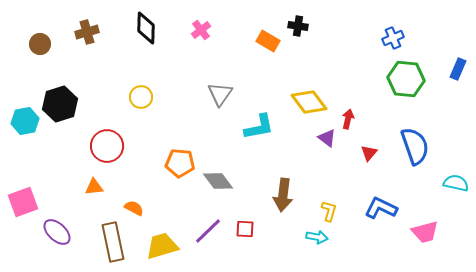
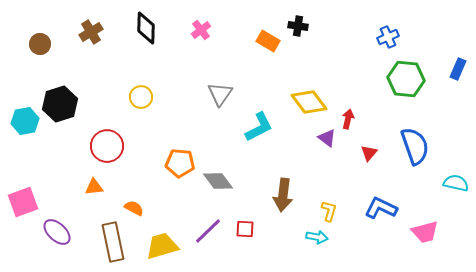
brown cross: moved 4 px right; rotated 15 degrees counterclockwise
blue cross: moved 5 px left, 1 px up
cyan L-shape: rotated 16 degrees counterclockwise
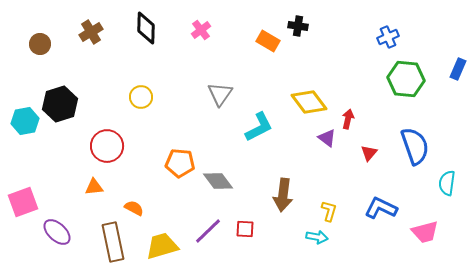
cyan semicircle: moved 9 px left; rotated 95 degrees counterclockwise
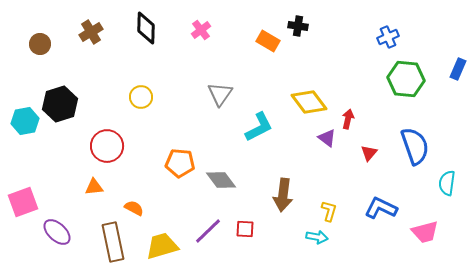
gray diamond: moved 3 px right, 1 px up
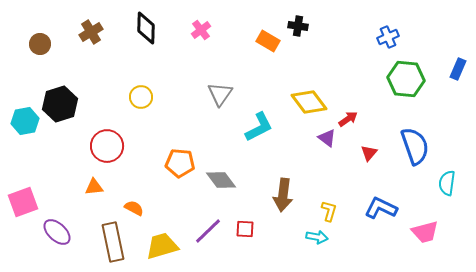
red arrow: rotated 42 degrees clockwise
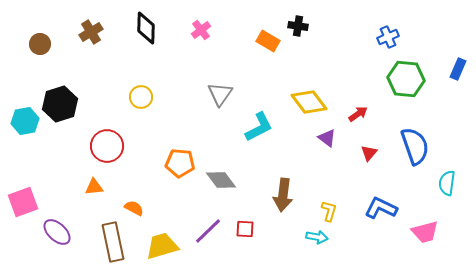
red arrow: moved 10 px right, 5 px up
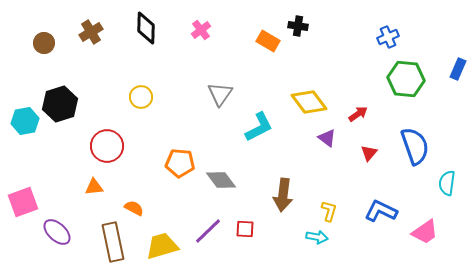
brown circle: moved 4 px right, 1 px up
blue L-shape: moved 3 px down
pink trapezoid: rotated 20 degrees counterclockwise
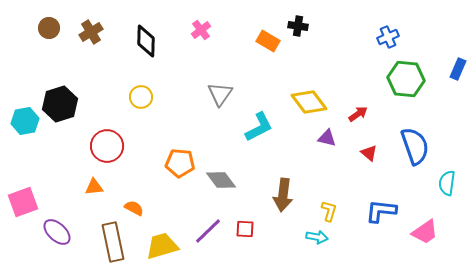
black diamond: moved 13 px down
brown circle: moved 5 px right, 15 px up
purple triangle: rotated 24 degrees counterclockwise
red triangle: rotated 30 degrees counterclockwise
blue L-shape: rotated 20 degrees counterclockwise
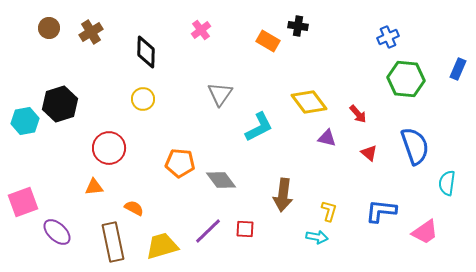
black diamond: moved 11 px down
yellow circle: moved 2 px right, 2 px down
red arrow: rotated 84 degrees clockwise
red circle: moved 2 px right, 2 px down
